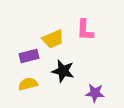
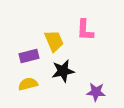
yellow trapezoid: moved 1 px right, 2 px down; rotated 90 degrees counterclockwise
black star: rotated 25 degrees counterclockwise
purple star: moved 1 px right, 1 px up
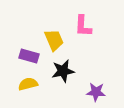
pink L-shape: moved 2 px left, 4 px up
yellow trapezoid: moved 1 px up
purple rectangle: rotated 30 degrees clockwise
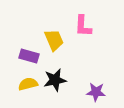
black star: moved 8 px left, 9 px down
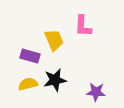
purple rectangle: moved 1 px right
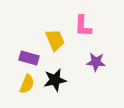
yellow trapezoid: moved 1 px right
purple rectangle: moved 1 px left, 2 px down
yellow semicircle: moved 1 px left; rotated 126 degrees clockwise
purple star: moved 30 px up
